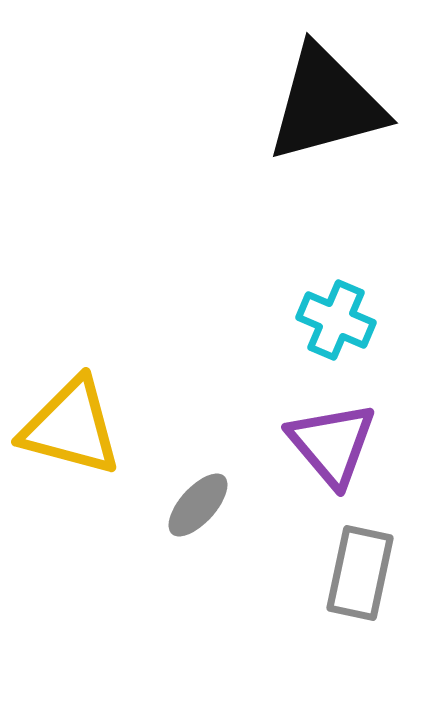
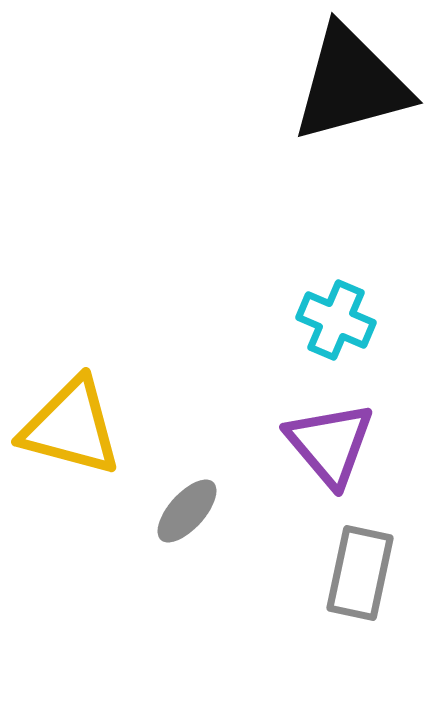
black triangle: moved 25 px right, 20 px up
purple triangle: moved 2 px left
gray ellipse: moved 11 px left, 6 px down
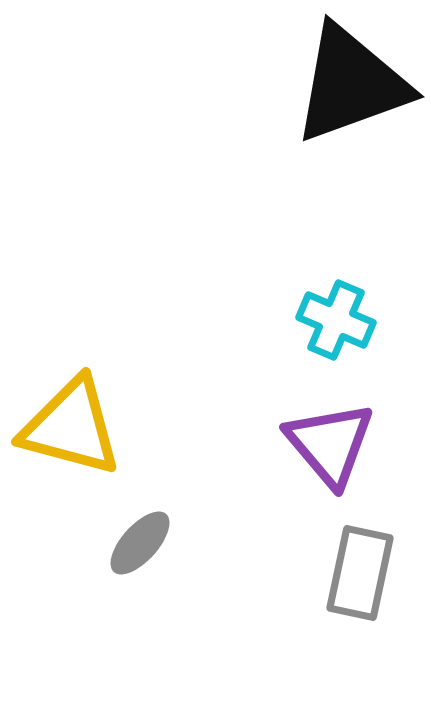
black triangle: rotated 5 degrees counterclockwise
gray ellipse: moved 47 px left, 32 px down
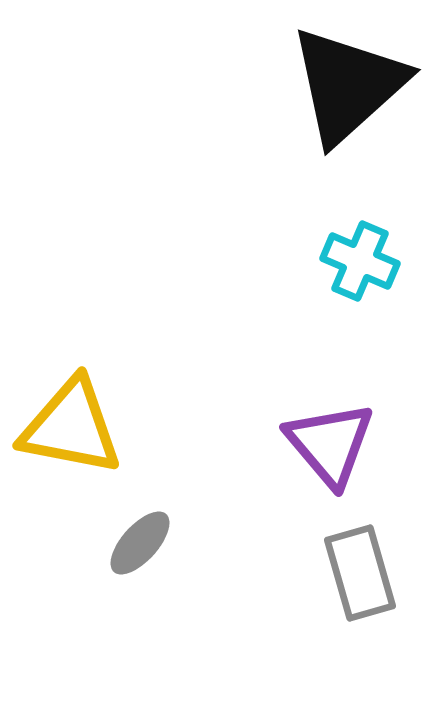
black triangle: moved 3 px left, 1 px down; rotated 22 degrees counterclockwise
cyan cross: moved 24 px right, 59 px up
yellow triangle: rotated 4 degrees counterclockwise
gray rectangle: rotated 28 degrees counterclockwise
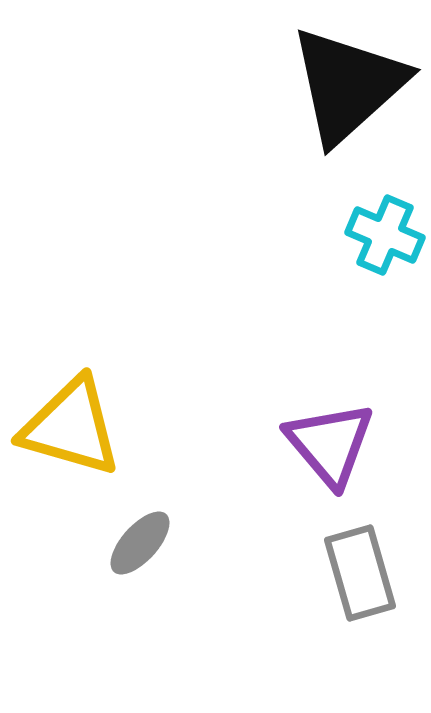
cyan cross: moved 25 px right, 26 px up
yellow triangle: rotated 5 degrees clockwise
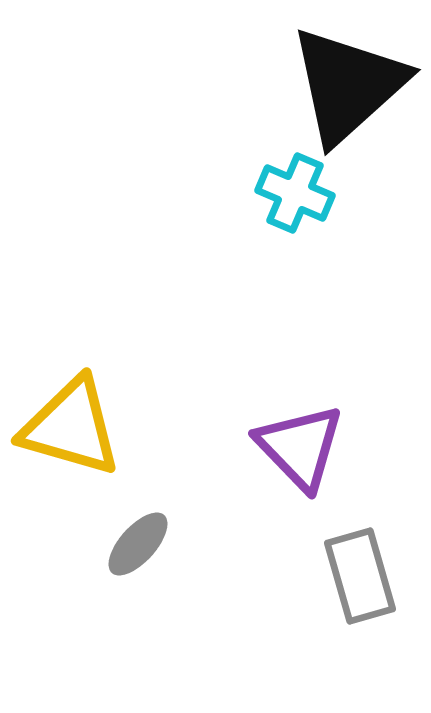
cyan cross: moved 90 px left, 42 px up
purple triangle: moved 30 px left, 3 px down; rotated 4 degrees counterclockwise
gray ellipse: moved 2 px left, 1 px down
gray rectangle: moved 3 px down
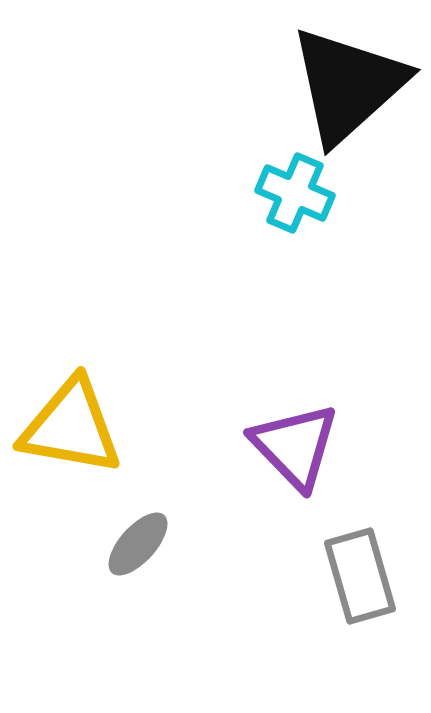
yellow triangle: rotated 6 degrees counterclockwise
purple triangle: moved 5 px left, 1 px up
